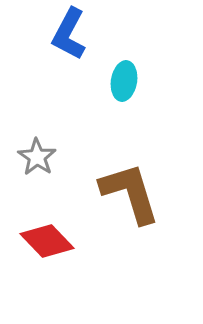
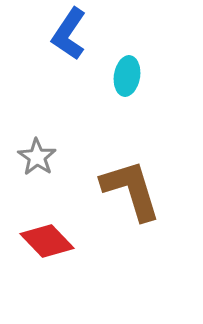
blue L-shape: rotated 6 degrees clockwise
cyan ellipse: moved 3 px right, 5 px up
brown L-shape: moved 1 px right, 3 px up
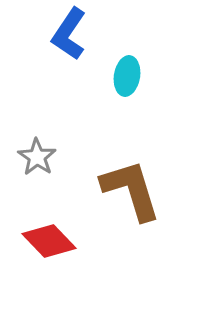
red diamond: moved 2 px right
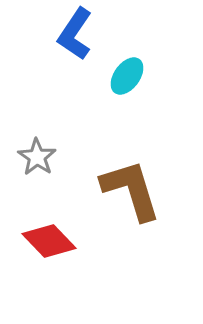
blue L-shape: moved 6 px right
cyan ellipse: rotated 27 degrees clockwise
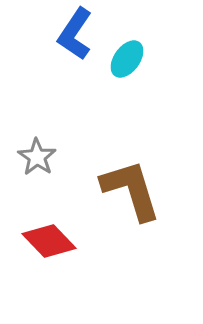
cyan ellipse: moved 17 px up
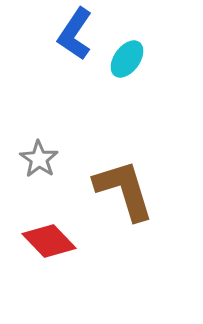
gray star: moved 2 px right, 2 px down
brown L-shape: moved 7 px left
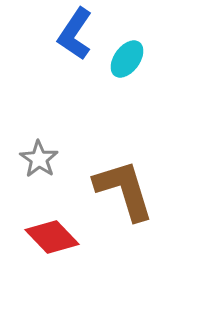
red diamond: moved 3 px right, 4 px up
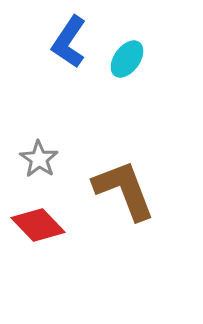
blue L-shape: moved 6 px left, 8 px down
brown L-shape: rotated 4 degrees counterclockwise
red diamond: moved 14 px left, 12 px up
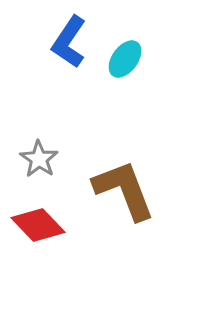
cyan ellipse: moved 2 px left
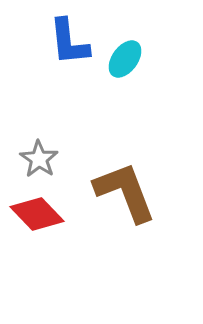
blue L-shape: rotated 40 degrees counterclockwise
brown L-shape: moved 1 px right, 2 px down
red diamond: moved 1 px left, 11 px up
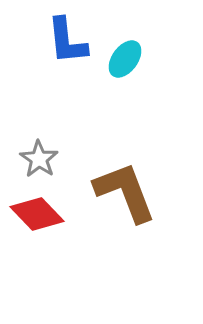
blue L-shape: moved 2 px left, 1 px up
